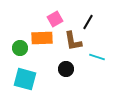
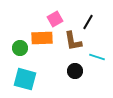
black circle: moved 9 px right, 2 px down
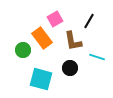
black line: moved 1 px right, 1 px up
orange rectangle: rotated 55 degrees clockwise
green circle: moved 3 px right, 2 px down
black circle: moved 5 px left, 3 px up
cyan square: moved 16 px right
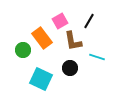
pink square: moved 5 px right, 2 px down
cyan square: rotated 10 degrees clockwise
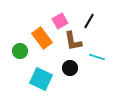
green circle: moved 3 px left, 1 px down
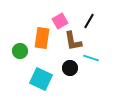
orange rectangle: rotated 45 degrees clockwise
cyan line: moved 6 px left, 1 px down
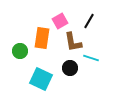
brown L-shape: moved 1 px down
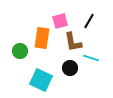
pink square: rotated 14 degrees clockwise
cyan square: moved 1 px down
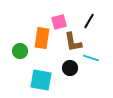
pink square: moved 1 px left, 1 px down
cyan square: rotated 15 degrees counterclockwise
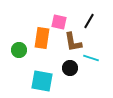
pink square: rotated 28 degrees clockwise
green circle: moved 1 px left, 1 px up
cyan square: moved 1 px right, 1 px down
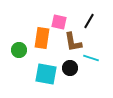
cyan square: moved 4 px right, 7 px up
